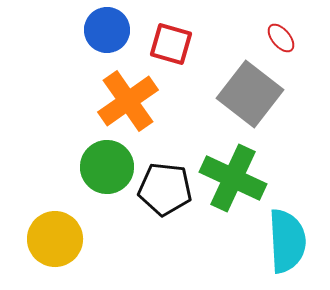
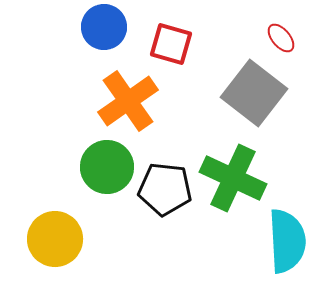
blue circle: moved 3 px left, 3 px up
gray square: moved 4 px right, 1 px up
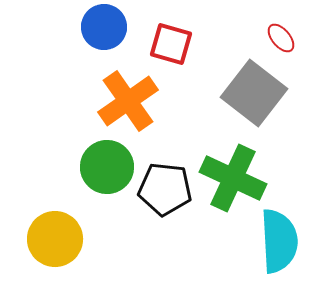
cyan semicircle: moved 8 px left
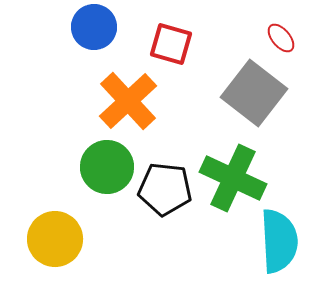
blue circle: moved 10 px left
orange cross: rotated 8 degrees counterclockwise
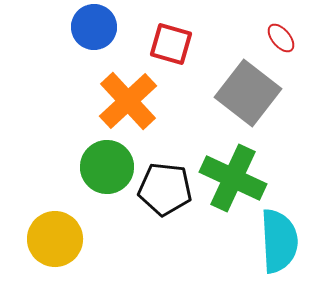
gray square: moved 6 px left
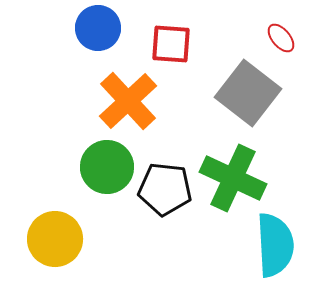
blue circle: moved 4 px right, 1 px down
red square: rotated 12 degrees counterclockwise
cyan semicircle: moved 4 px left, 4 px down
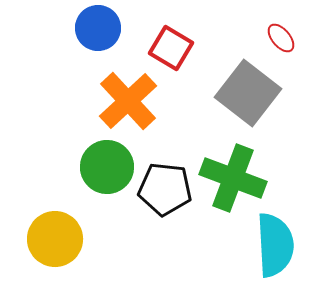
red square: moved 4 px down; rotated 27 degrees clockwise
green cross: rotated 4 degrees counterclockwise
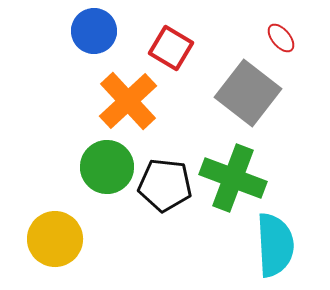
blue circle: moved 4 px left, 3 px down
black pentagon: moved 4 px up
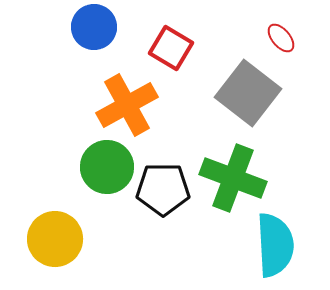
blue circle: moved 4 px up
orange cross: moved 1 px left, 4 px down; rotated 14 degrees clockwise
black pentagon: moved 2 px left, 4 px down; rotated 6 degrees counterclockwise
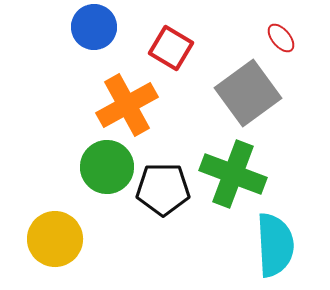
gray square: rotated 16 degrees clockwise
green cross: moved 4 px up
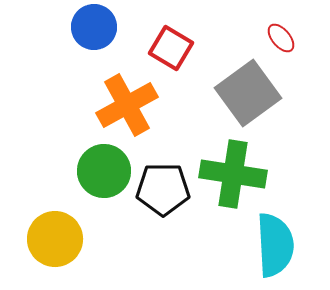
green circle: moved 3 px left, 4 px down
green cross: rotated 12 degrees counterclockwise
